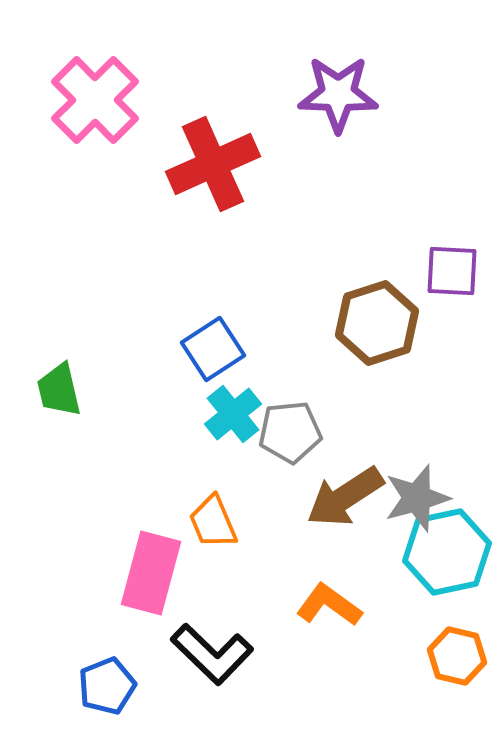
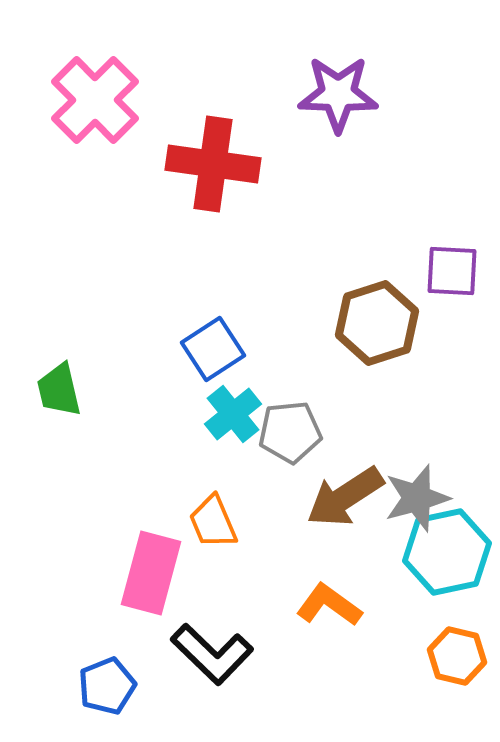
red cross: rotated 32 degrees clockwise
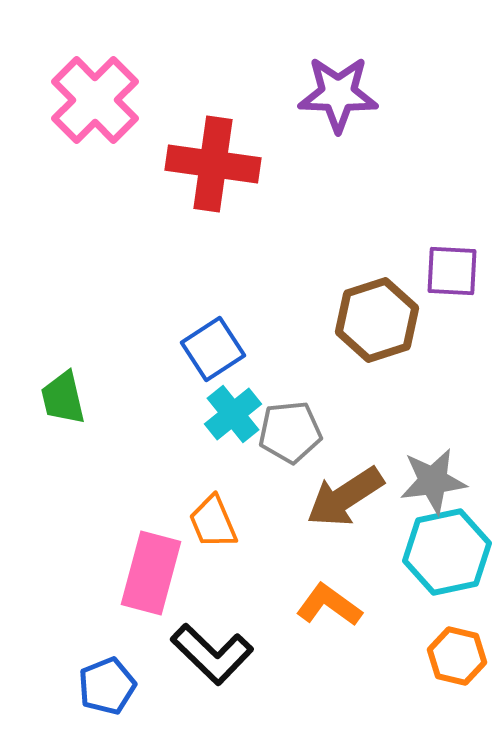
brown hexagon: moved 3 px up
green trapezoid: moved 4 px right, 8 px down
gray star: moved 16 px right, 17 px up; rotated 8 degrees clockwise
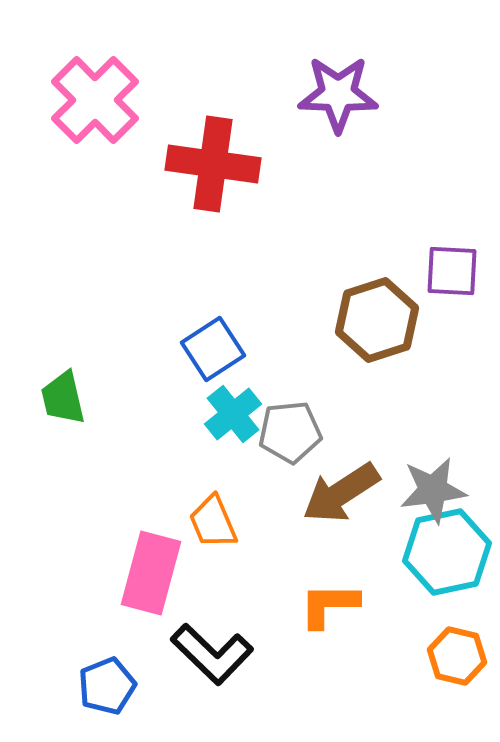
gray star: moved 9 px down
brown arrow: moved 4 px left, 4 px up
orange L-shape: rotated 36 degrees counterclockwise
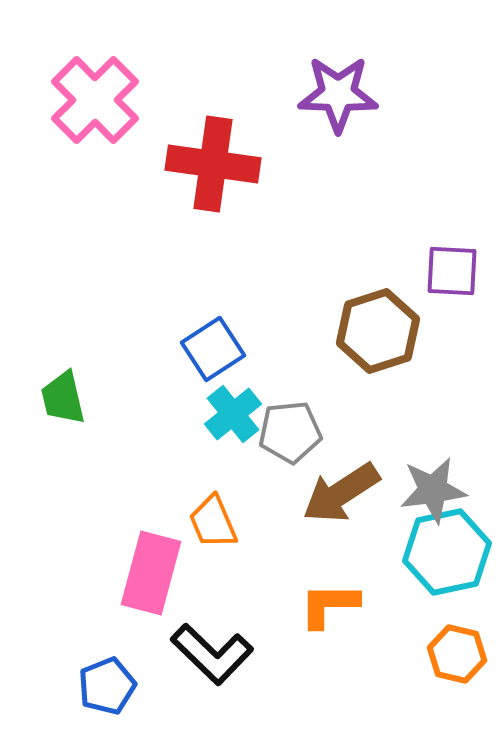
brown hexagon: moved 1 px right, 11 px down
orange hexagon: moved 2 px up
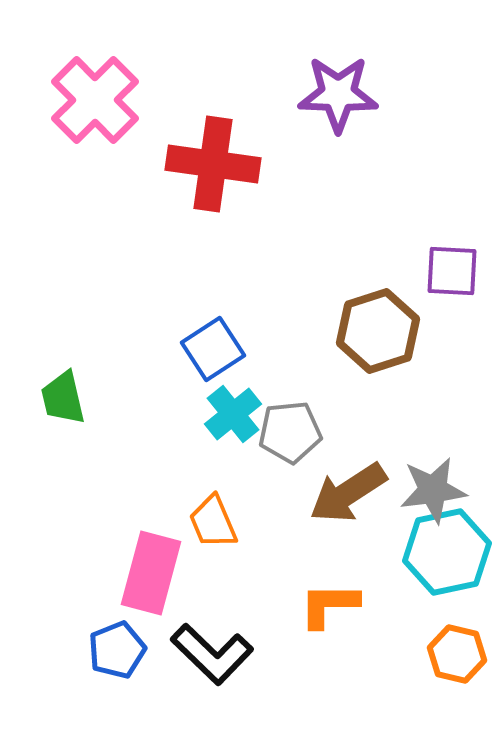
brown arrow: moved 7 px right
blue pentagon: moved 10 px right, 36 px up
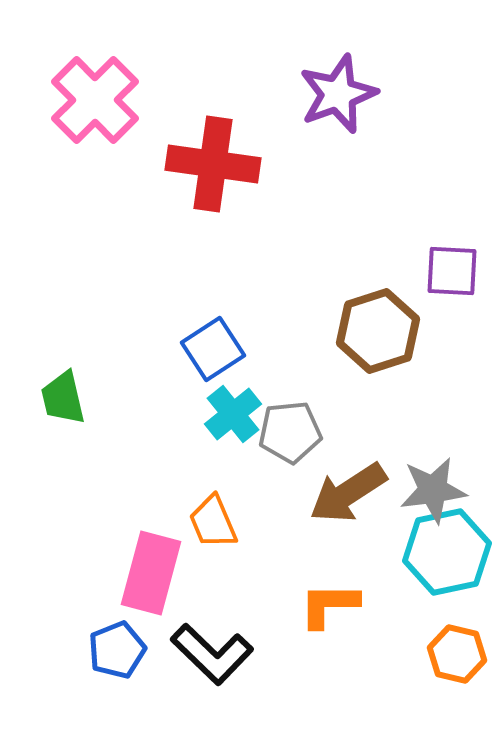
purple star: rotated 22 degrees counterclockwise
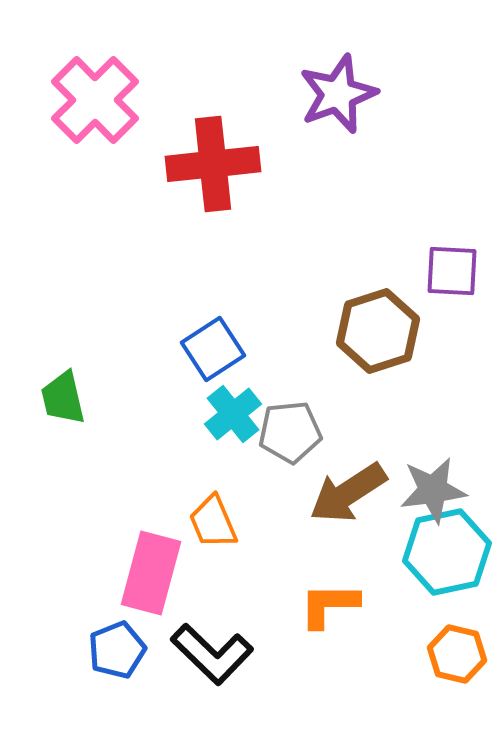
red cross: rotated 14 degrees counterclockwise
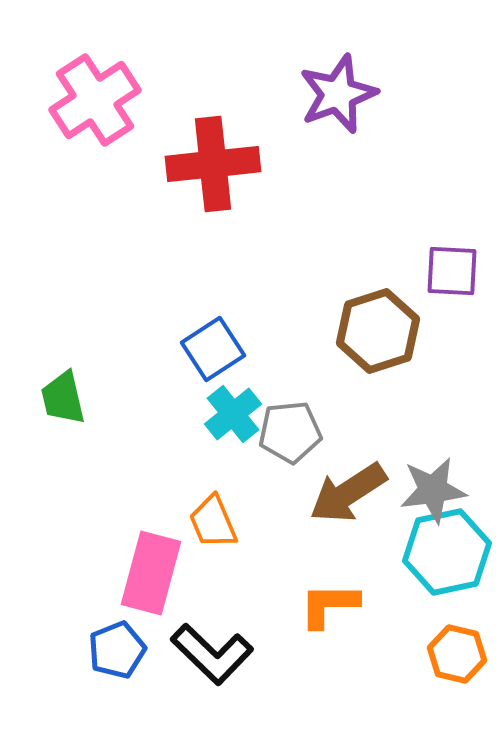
pink cross: rotated 12 degrees clockwise
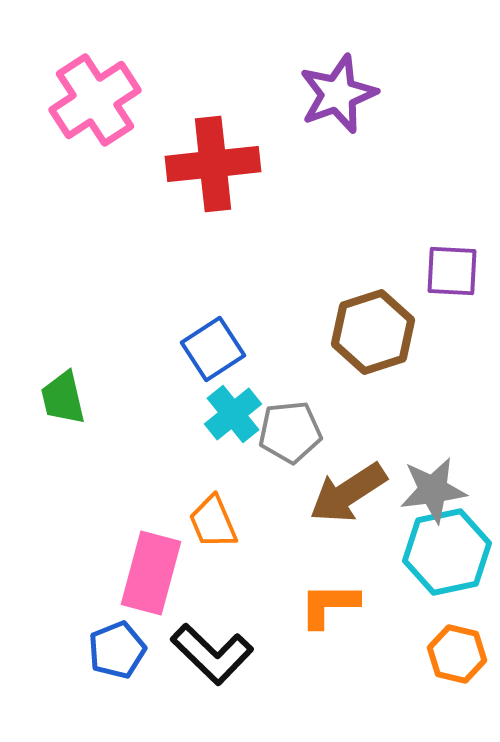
brown hexagon: moved 5 px left, 1 px down
